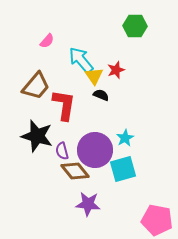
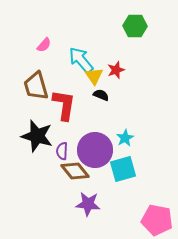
pink semicircle: moved 3 px left, 4 px down
brown trapezoid: rotated 124 degrees clockwise
purple semicircle: rotated 18 degrees clockwise
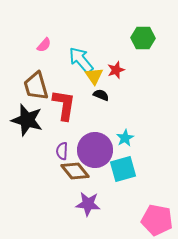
green hexagon: moved 8 px right, 12 px down
black star: moved 10 px left, 16 px up
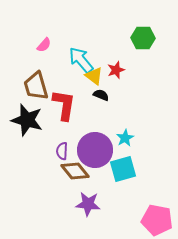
yellow triangle: rotated 18 degrees counterclockwise
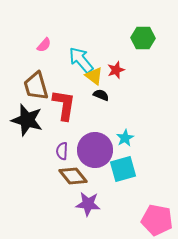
brown diamond: moved 2 px left, 5 px down
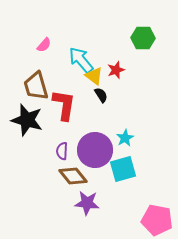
black semicircle: rotated 35 degrees clockwise
purple star: moved 1 px left, 1 px up
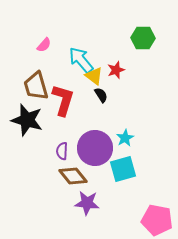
red L-shape: moved 1 px left, 5 px up; rotated 8 degrees clockwise
purple circle: moved 2 px up
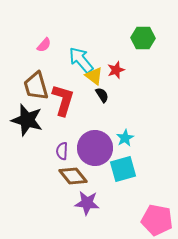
black semicircle: moved 1 px right
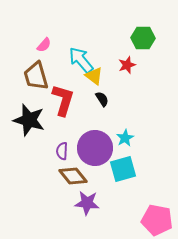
red star: moved 11 px right, 5 px up
brown trapezoid: moved 10 px up
black semicircle: moved 4 px down
black star: moved 2 px right
